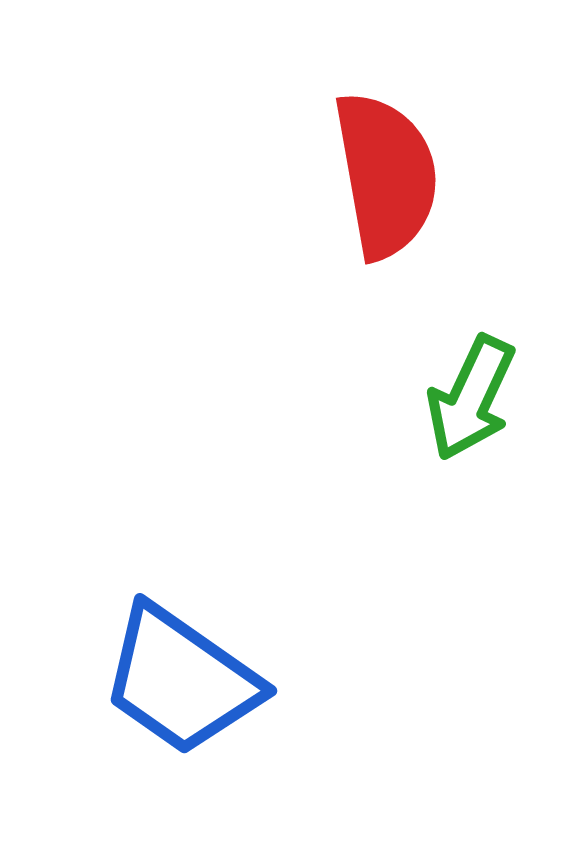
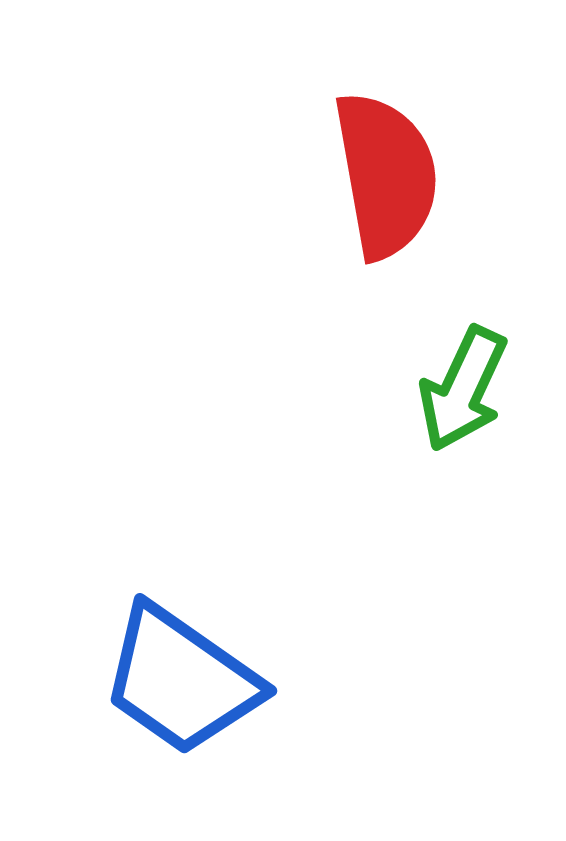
green arrow: moved 8 px left, 9 px up
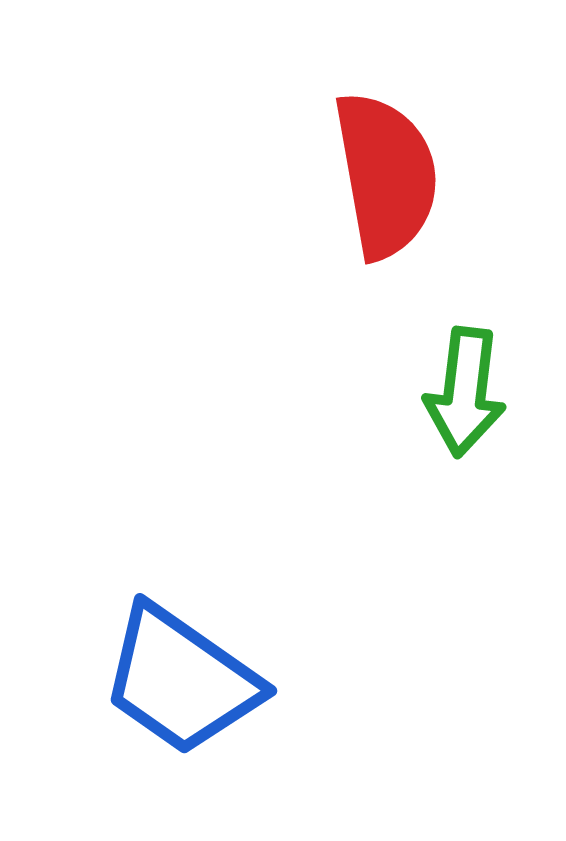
green arrow: moved 2 px right, 3 px down; rotated 18 degrees counterclockwise
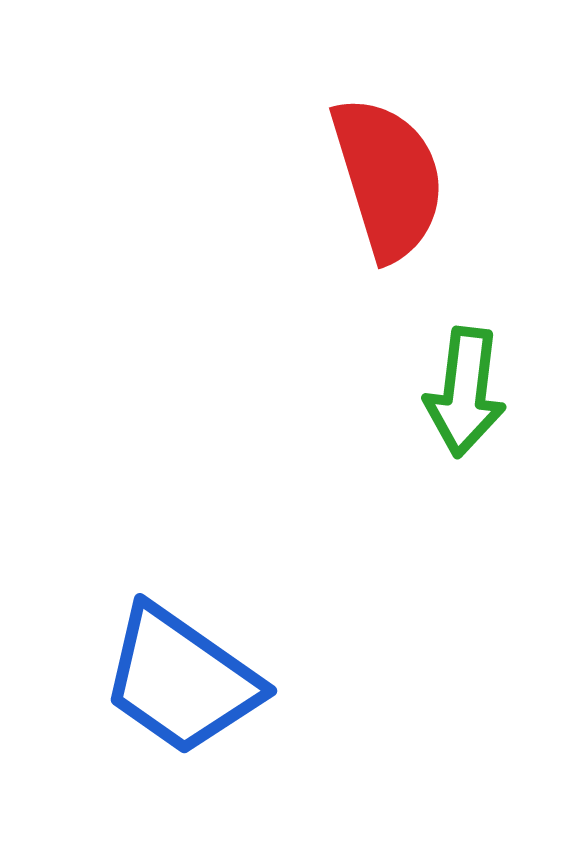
red semicircle: moved 2 px right, 3 px down; rotated 7 degrees counterclockwise
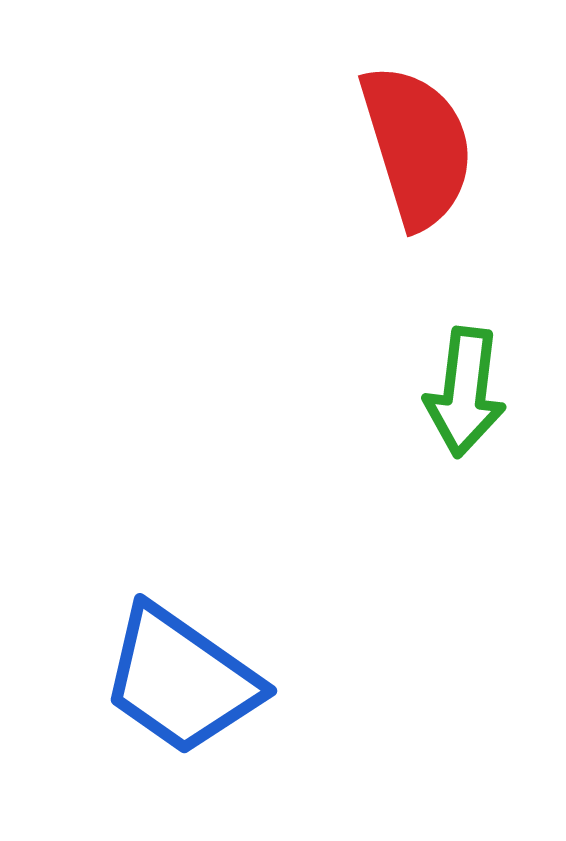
red semicircle: moved 29 px right, 32 px up
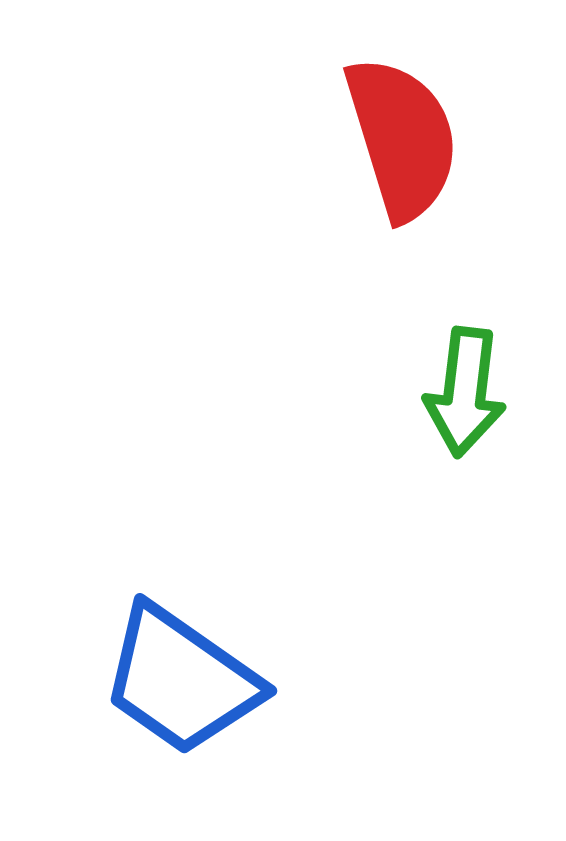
red semicircle: moved 15 px left, 8 px up
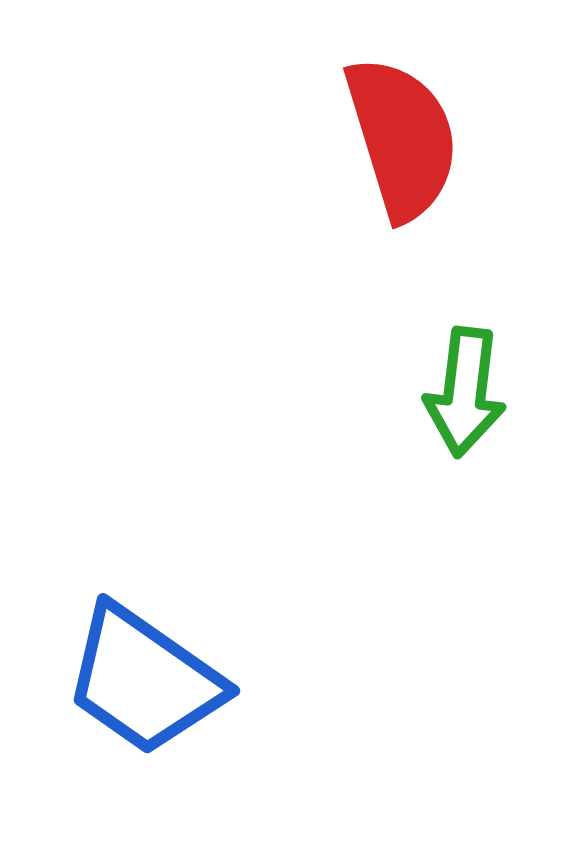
blue trapezoid: moved 37 px left
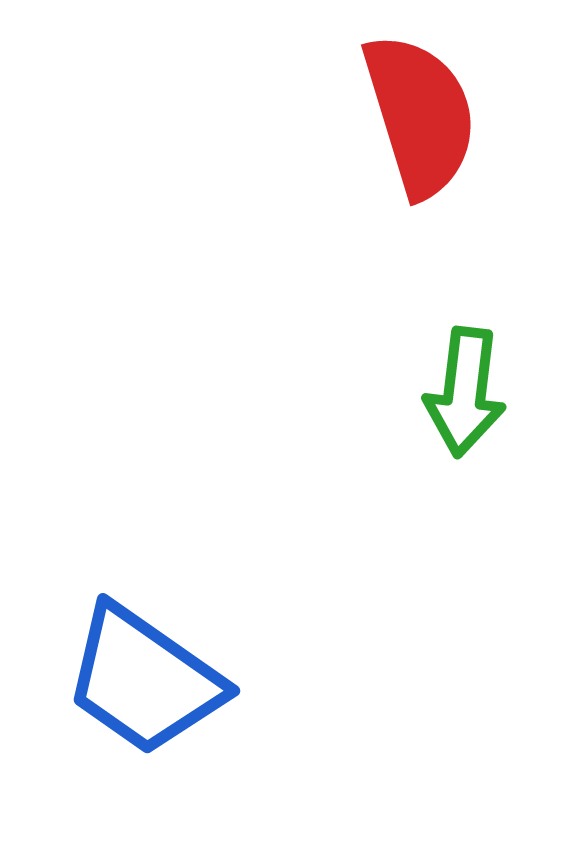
red semicircle: moved 18 px right, 23 px up
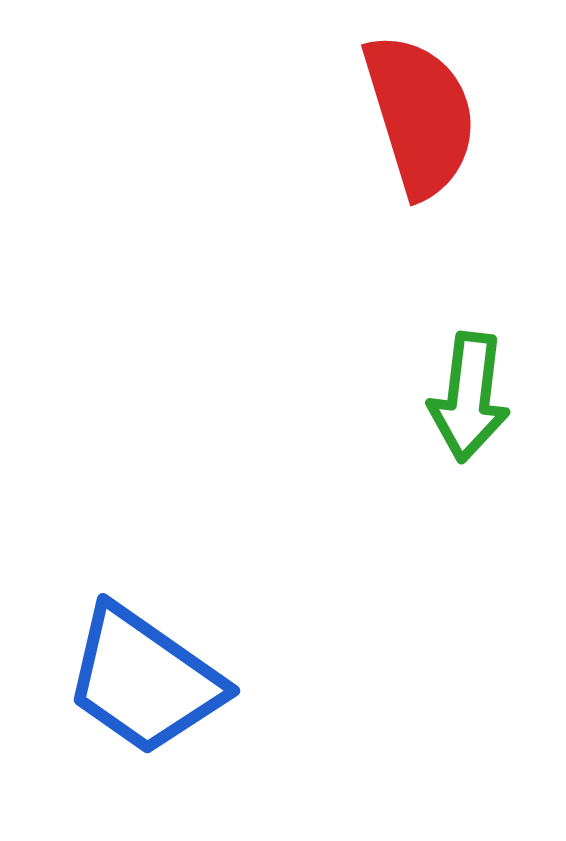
green arrow: moved 4 px right, 5 px down
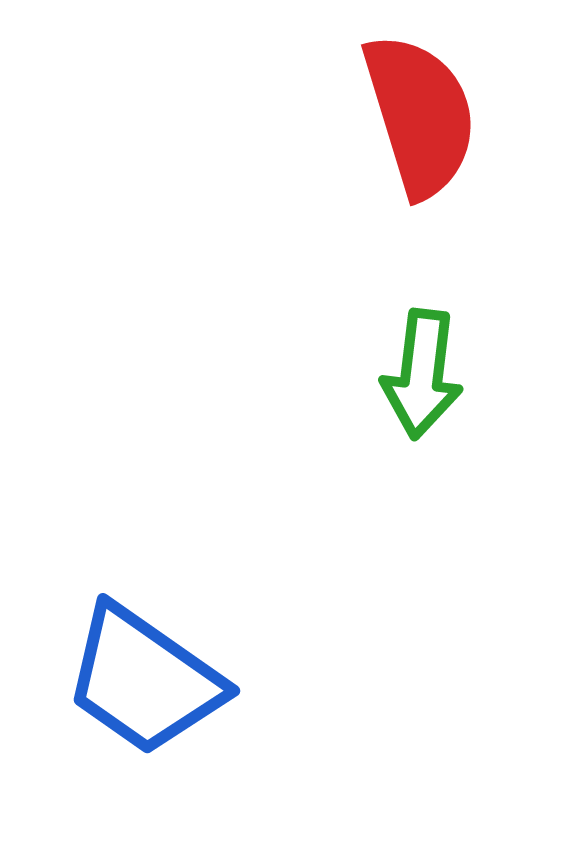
green arrow: moved 47 px left, 23 px up
